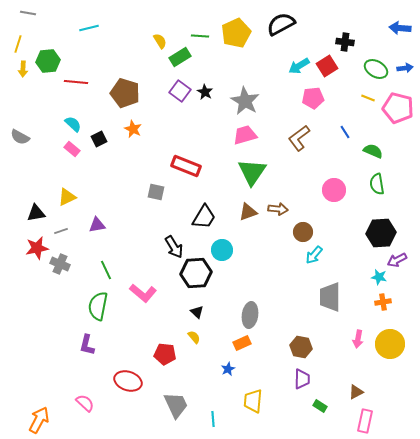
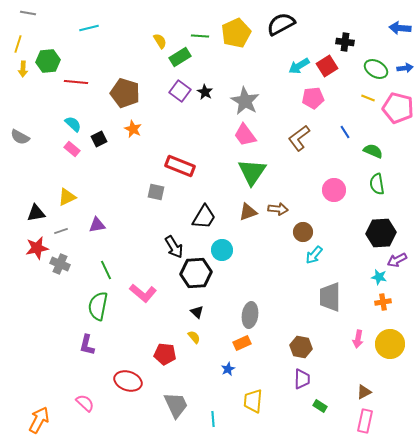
pink trapezoid at (245, 135): rotated 110 degrees counterclockwise
red rectangle at (186, 166): moved 6 px left
brown triangle at (356, 392): moved 8 px right
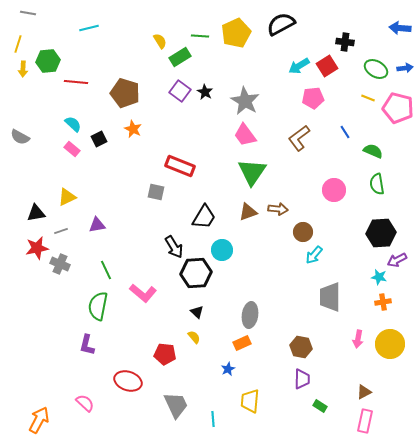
yellow trapezoid at (253, 401): moved 3 px left
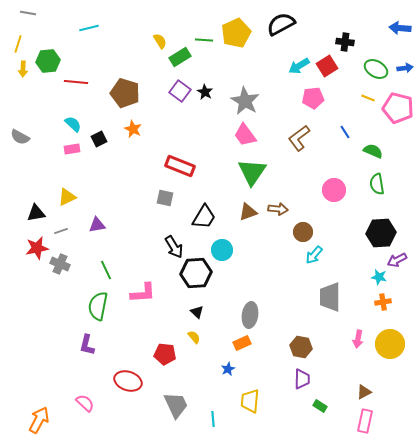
green line at (200, 36): moved 4 px right, 4 px down
pink rectangle at (72, 149): rotated 49 degrees counterclockwise
gray square at (156, 192): moved 9 px right, 6 px down
pink L-shape at (143, 293): rotated 44 degrees counterclockwise
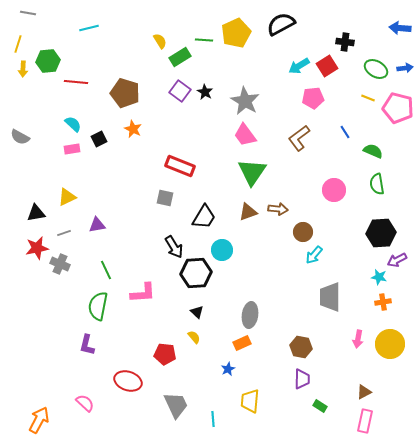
gray line at (61, 231): moved 3 px right, 2 px down
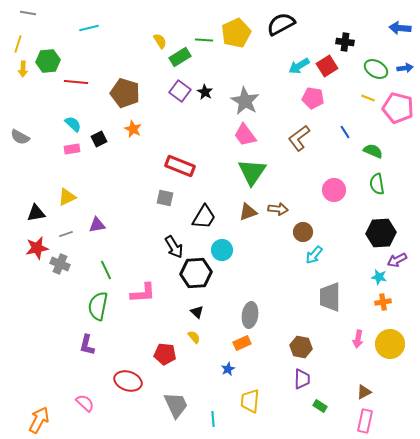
pink pentagon at (313, 98): rotated 15 degrees clockwise
gray line at (64, 233): moved 2 px right, 1 px down
